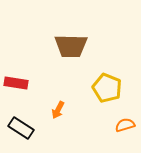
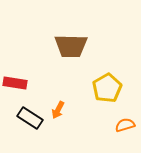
red rectangle: moved 1 px left
yellow pentagon: rotated 20 degrees clockwise
black rectangle: moved 9 px right, 10 px up
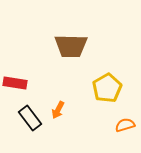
black rectangle: rotated 20 degrees clockwise
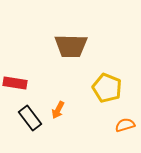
yellow pentagon: rotated 20 degrees counterclockwise
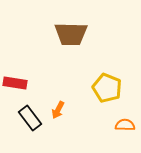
brown trapezoid: moved 12 px up
orange semicircle: rotated 18 degrees clockwise
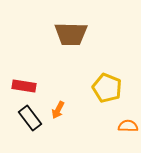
red rectangle: moved 9 px right, 3 px down
orange semicircle: moved 3 px right, 1 px down
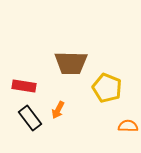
brown trapezoid: moved 29 px down
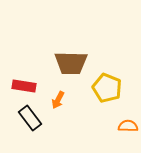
orange arrow: moved 10 px up
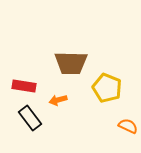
orange arrow: rotated 48 degrees clockwise
orange semicircle: rotated 24 degrees clockwise
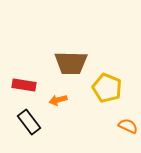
red rectangle: moved 1 px up
black rectangle: moved 1 px left, 4 px down
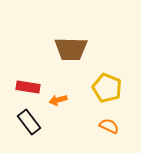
brown trapezoid: moved 14 px up
red rectangle: moved 4 px right, 2 px down
orange semicircle: moved 19 px left
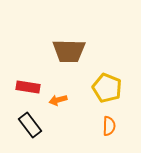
brown trapezoid: moved 2 px left, 2 px down
black rectangle: moved 1 px right, 3 px down
orange semicircle: rotated 66 degrees clockwise
